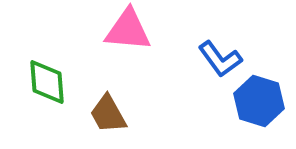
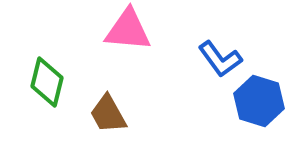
green diamond: rotated 18 degrees clockwise
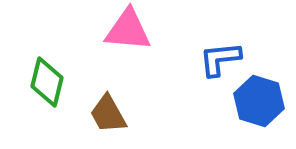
blue L-shape: rotated 120 degrees clockwise
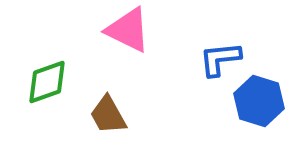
pink triangle: rotated 21 degrees clockwise
green diamond: rotated 57 degrees clockwise
brown trapezoid: moved 1 px down
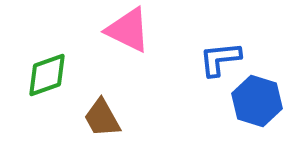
green diamond: moved 7 px up
blue hexagon: moved 2 px left
brown trapezoid: moved 6 px left, 3 px down
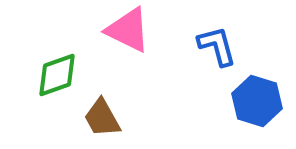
blue L-shape: moved 3 px left, 13 px up; rotated 81 degrees clockwise
green diamond: moved 10 px right
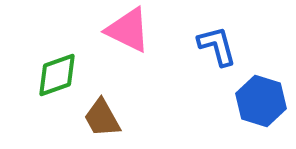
blue hexagon: moved 4 px right
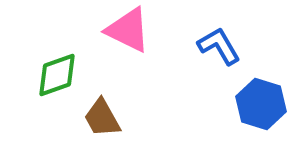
blue L-shape: moved 2 px right; rotated 15 degrees counterclockwise
blue hexagon: moved 3 px down
